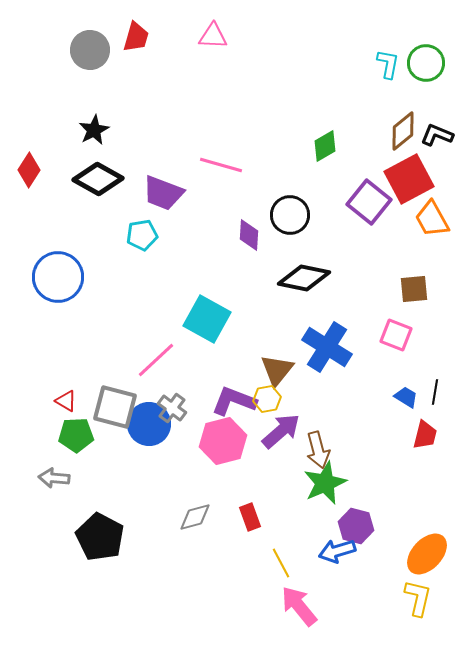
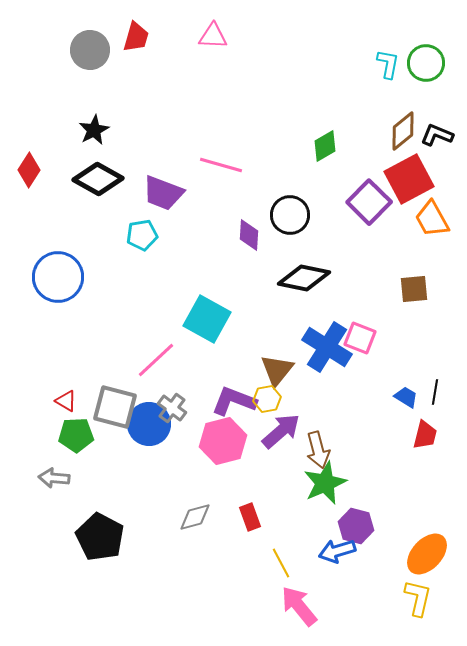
purple square at (369, 202): rotated 6 degrees clockwise
pink square at (396, 335): moved 36 px left, 3 px down
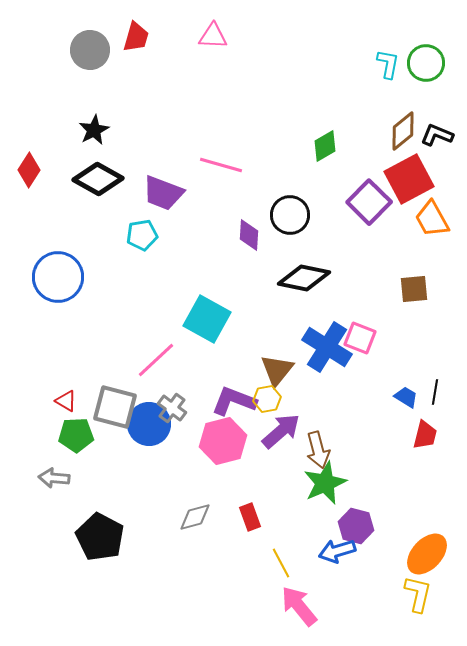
yellow L-shape at (418, 598): moved 4 px up
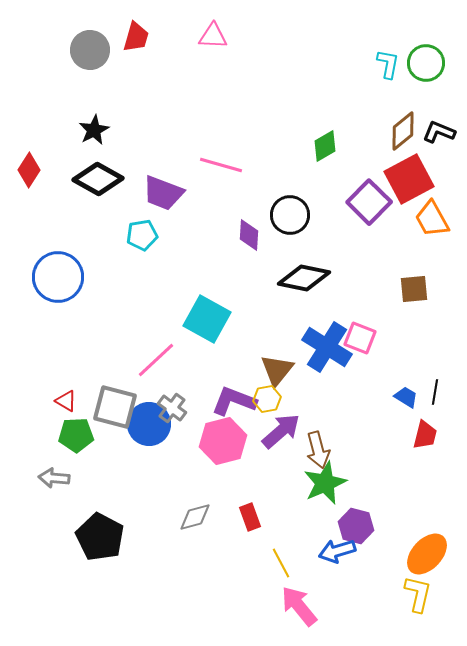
black L-shape at (437, 135): moved 2 px right, 3 px up
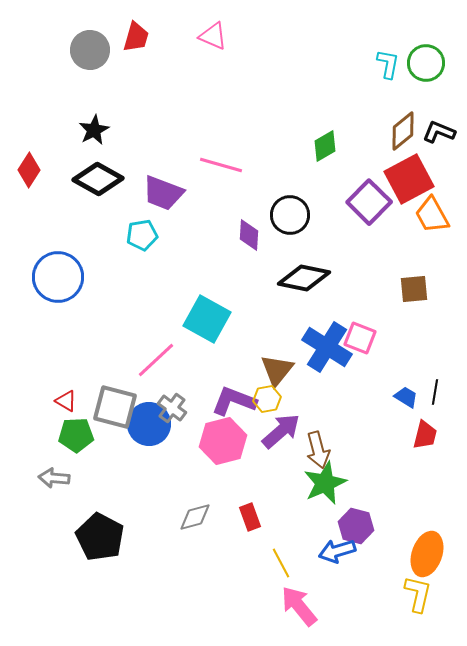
pink triangle at (213, 36): rotated 20 degrees clockwise
orange trapezoid at (432, 219): moved 4 px up
orange ellipse at (427, 554): rotated 24 degrees counterclockwise
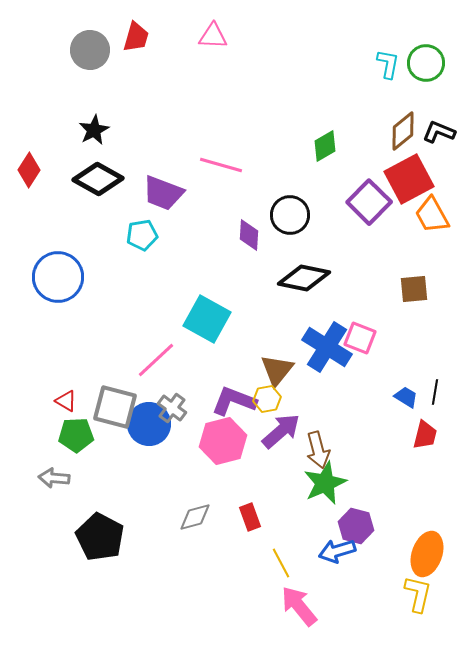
pink triangle at (213, 36): rotated 20 degrees counterclockwise
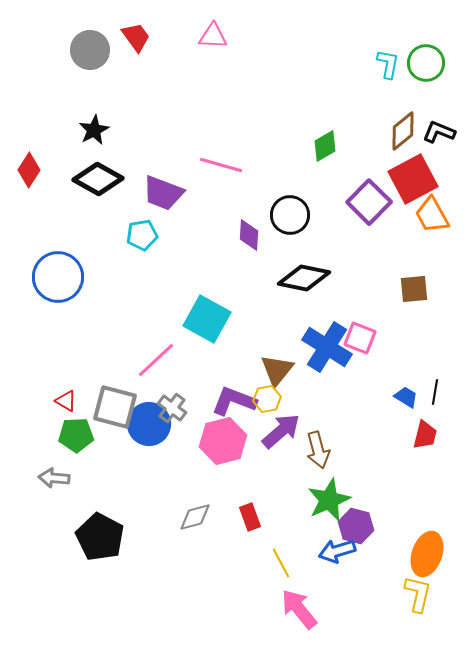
red trapezoid at (136, 37): rotated 52 degrees counterclockwise
red square at (409, 179): moved 4 px right
green star at (325, 483): moved 4 px right, 17 px down
pink arrow at (299, 606): moved 3 px down
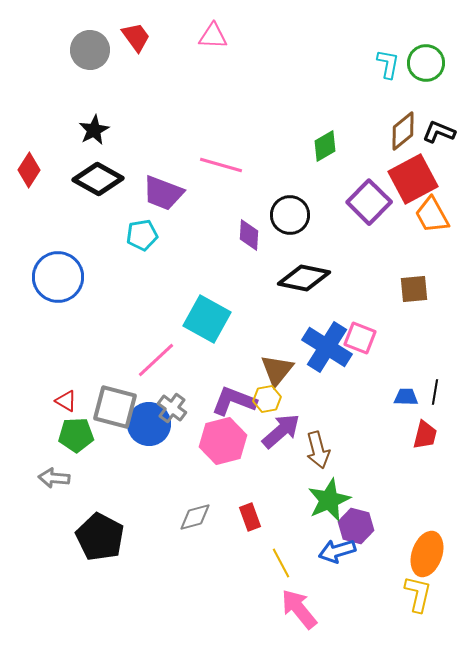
blue trapezoid at (406, 397): rotated 30 degrees counterclockwise
